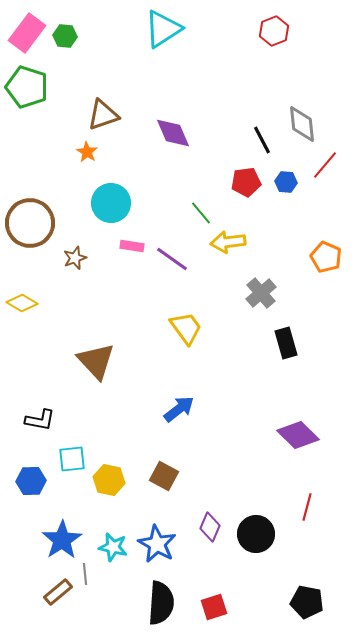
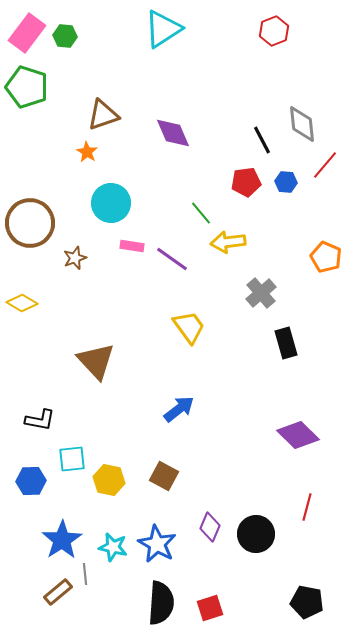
yellow trapezoid at (186, 328): moved 3 px right, 1 px up
red square at (214, 607): moved 4 px left, 1 px down
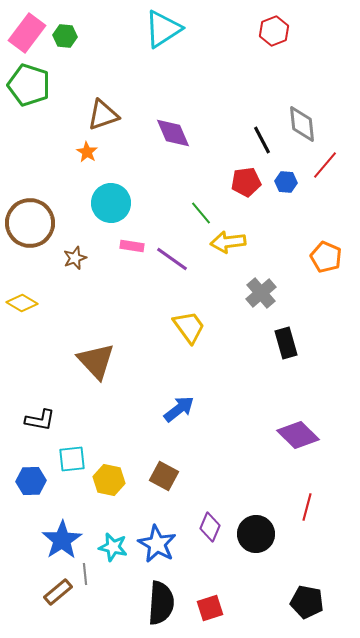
green pentagon at (27, 87): moved 2 px right, 2 px up
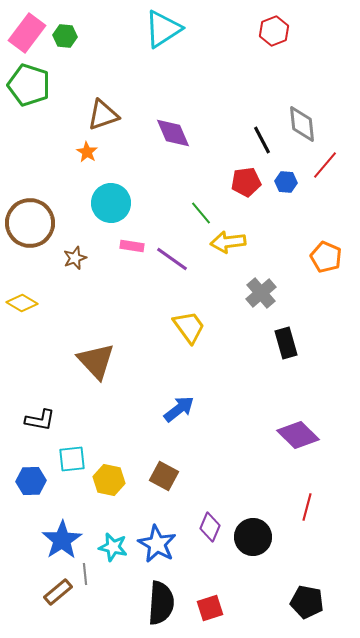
black circle at (256, 534): moved 3 px left, 3 px down
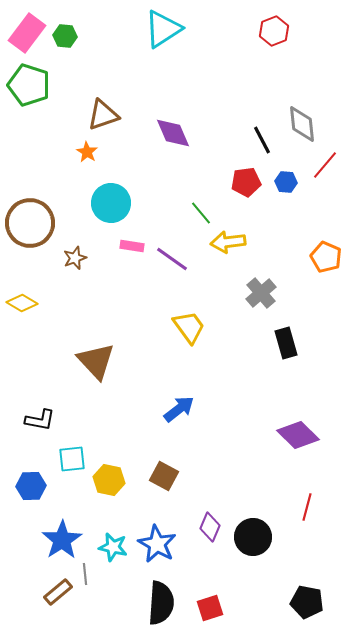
blue hexagon at (31, 481): moved 5 px down
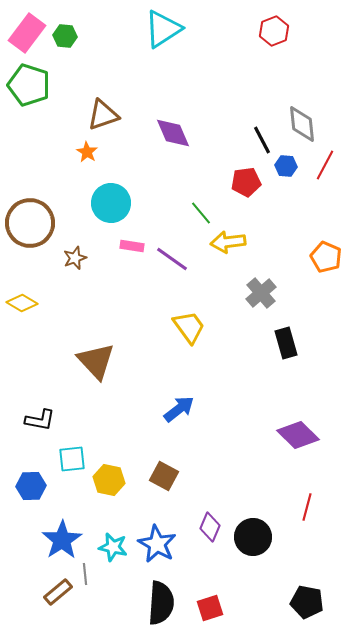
red line at (325, 165): rotated 12 degrees counterclockwise
blue hexagon at (286, 182): moved 16 px up
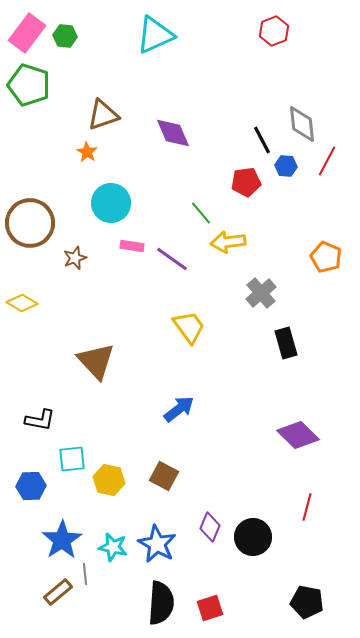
cyan triangle at (163, 29): moved 8 px left, 6 px down; rotated 9 degrees clockwise
red line at (325, 165): moved 2 px right, 4 px up
